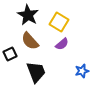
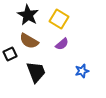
yellow square: moved 3 px up
brown semicircle: moved 1 px left; rotated 18 degrees counterclockwise
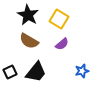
black square: moved 18 px down
black trapezoid: rotated 60 degrees clockwise
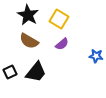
blue star: moved 14 px right, 15 px up; rotated 24 degrees clockwise
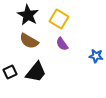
purple semicircle: rotated 96 degrees clockwise
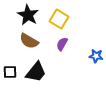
purple semicircle: rotated 64 degrees clockwise
black square: rotated 24 degrees clockwise
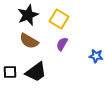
black star: rotated 20 degrees clockwise
black trapezoid: rotated 15 degrees clockwise
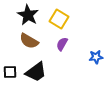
black star: rotated 20 degrees counterclockwise
blue star: moved 1 px down; rotated 16 degrees counterclockwise
